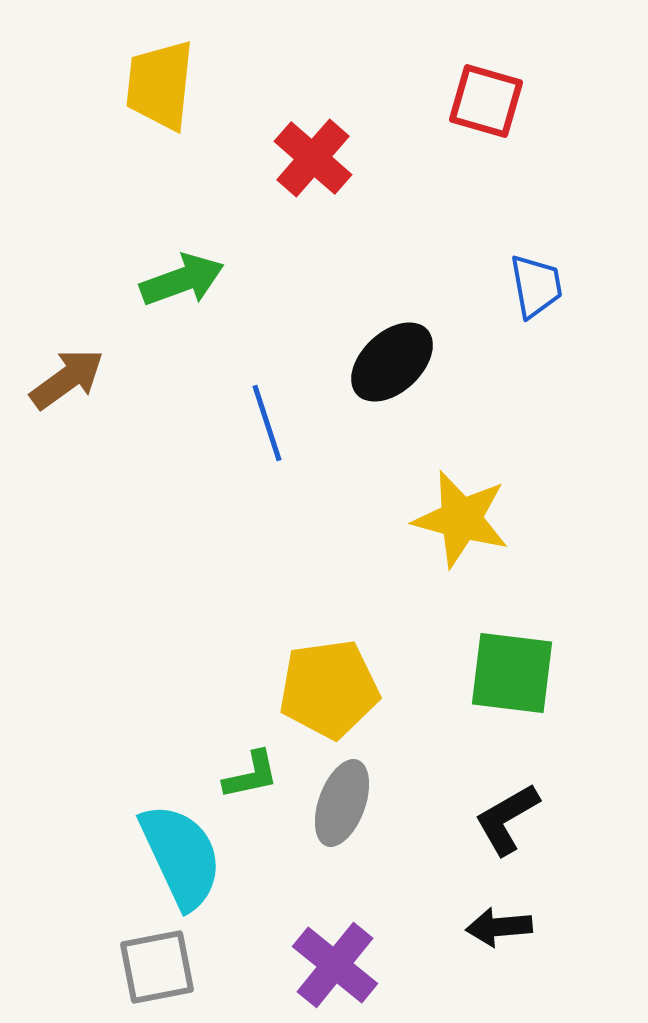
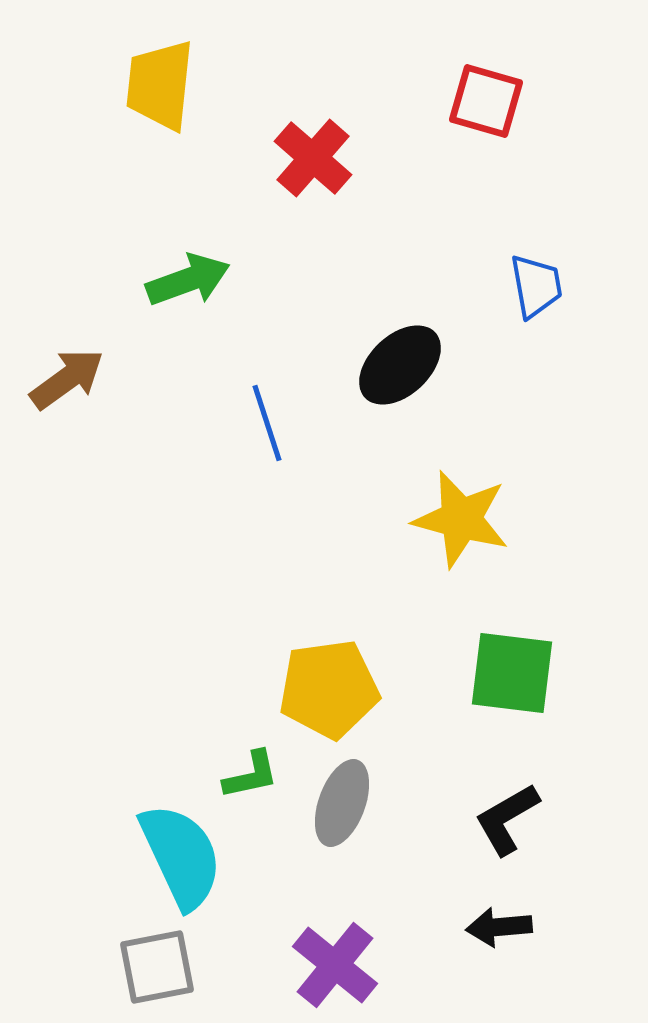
green arrow: moved 6 px right
black ellipse: moved 8 px right, 3 px down
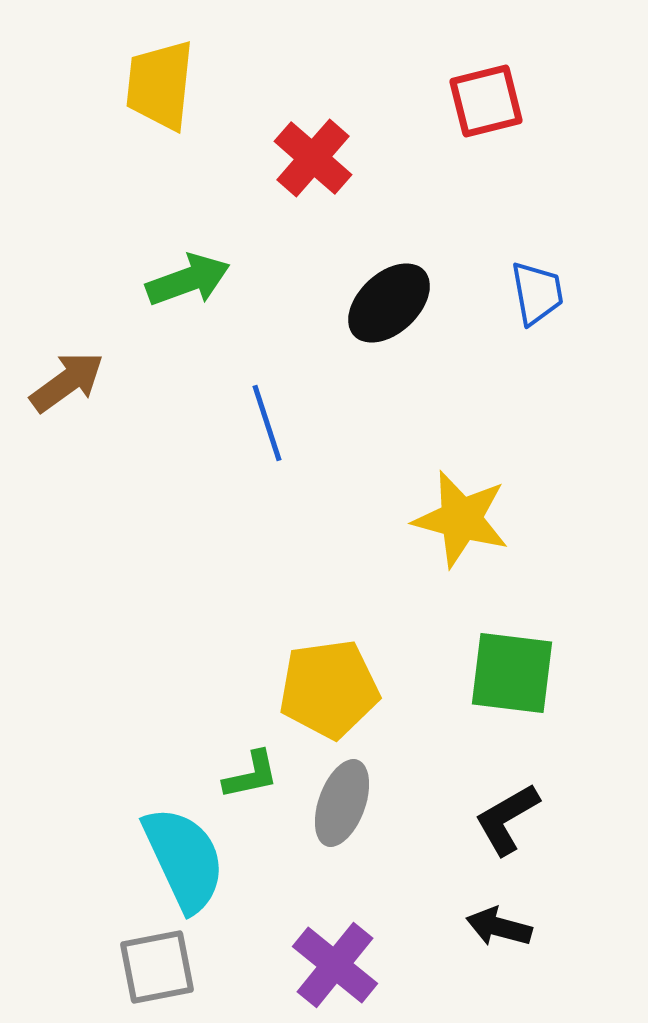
red square: rotated 30 degrees counterclockwise
blue trapezoid: moved 1 px right, 7 px down
black ellipse: moved 11 px left, 62 px up
brown arrow: moved 3 px down
cyan semicircle: moved 3 px right, 3 px down
black arrow: rotated 20 degrees clockwise
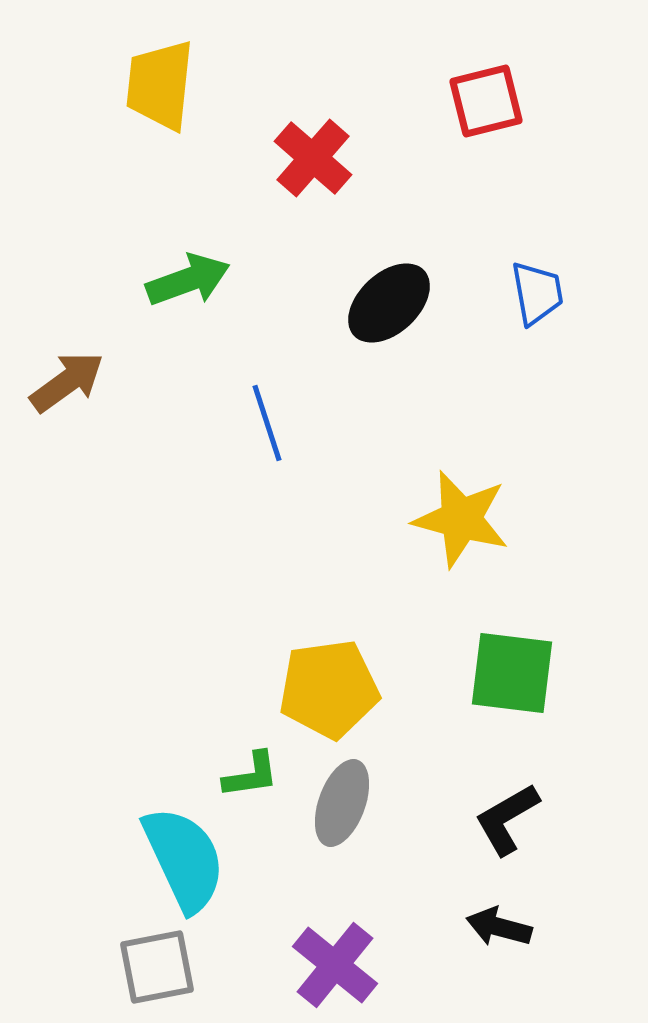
green L-shape: rotated 4 degrees clockwise
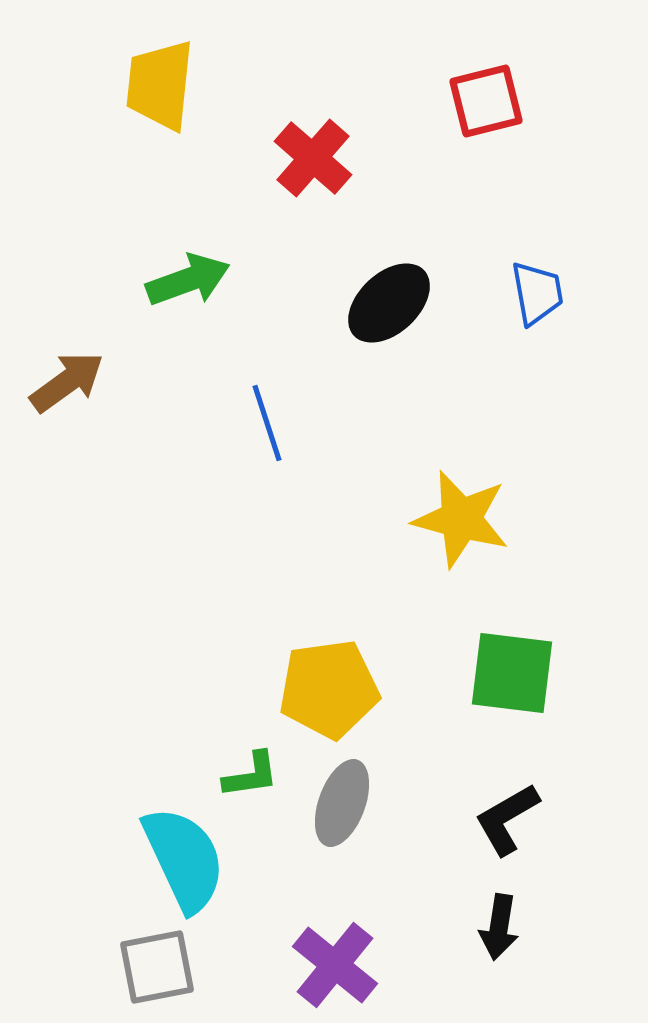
black arrow: rotated 96 degrees counterclockwise
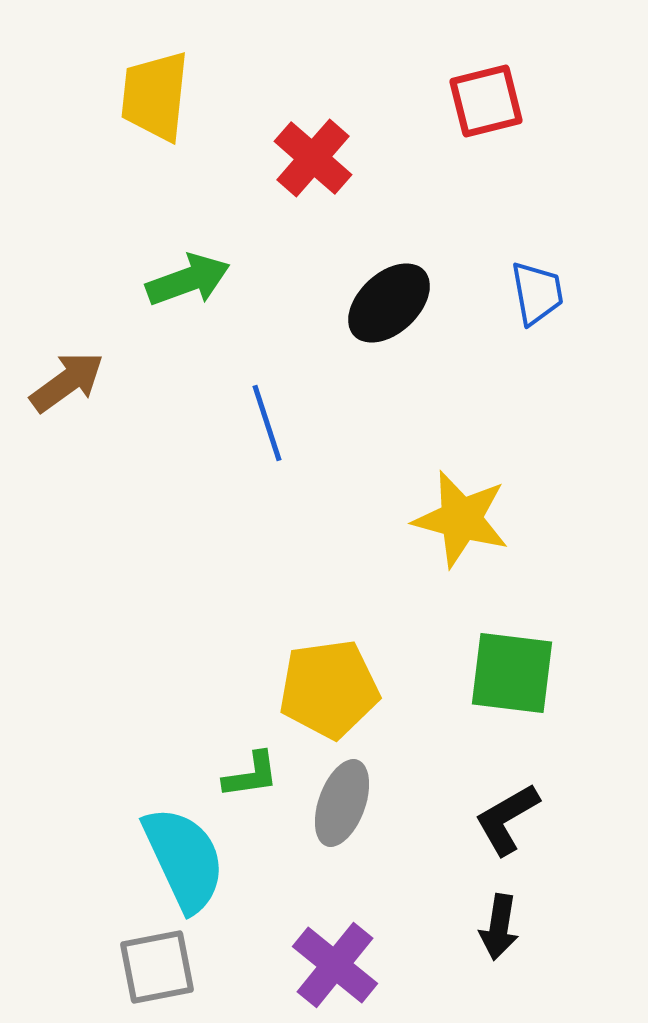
yellow trapezoid: moved 5 px left, 11 px down
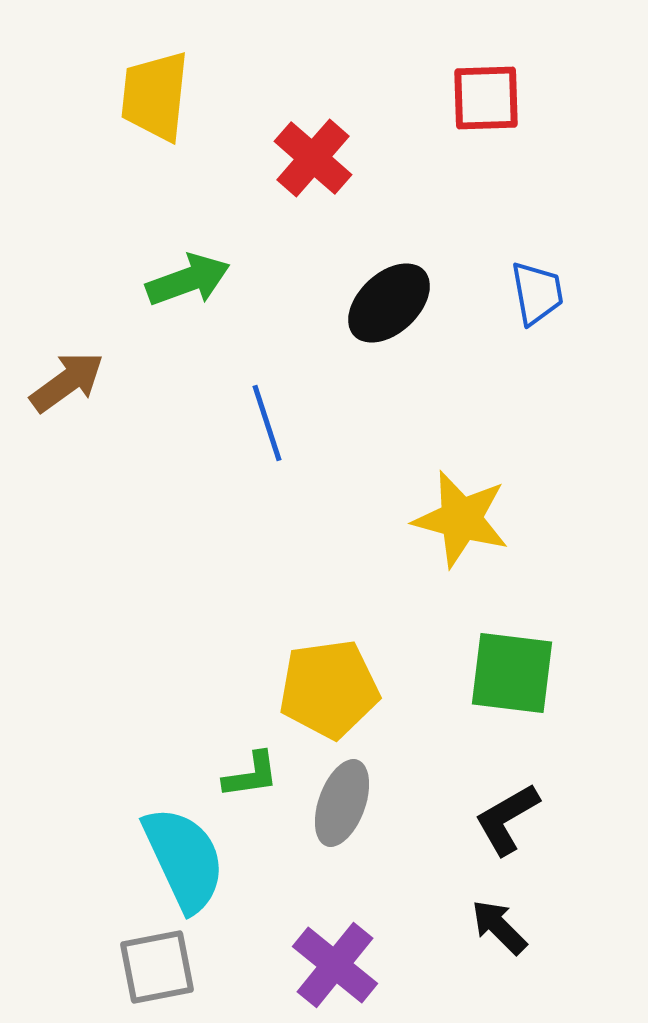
red square: moved 3 px up; rotated 12 degrees clockwise
black arrow: rotated 126 degrees clockwise
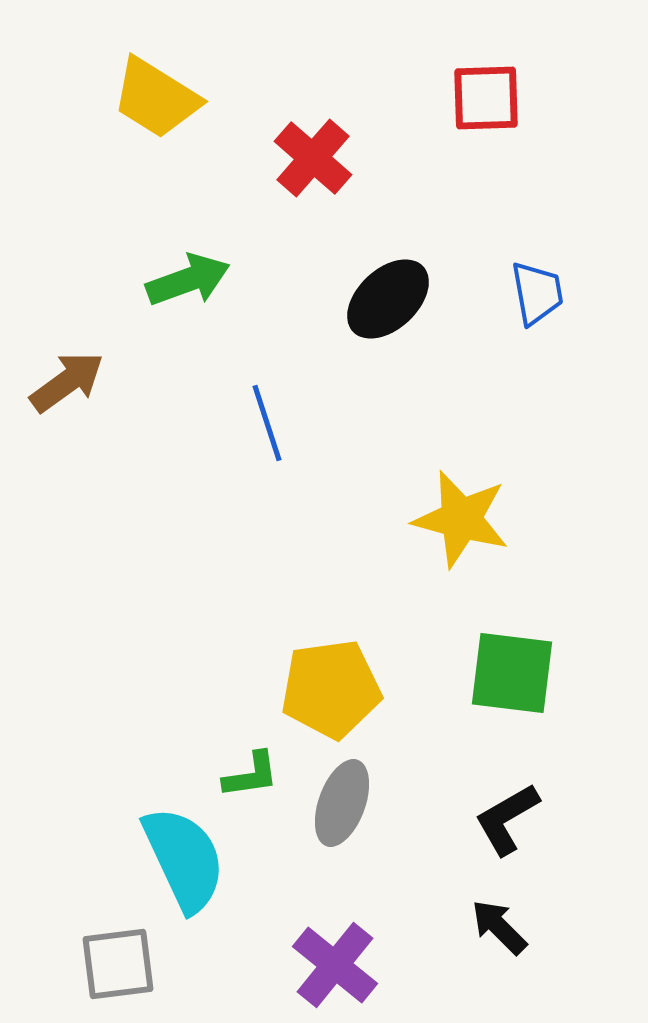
yellow trapezoid: moved 1 px right, 2 px down; rotated 64 degrees counterclockwise
black ellipse: moved 1 px left, 4 px up
yellow pentagon: moved 2 px right
gray square: moved 39 px left, 3 px up; rotated 4 degrees clockwise
